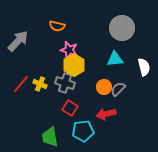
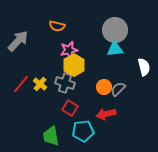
gray circle: moved 7 px left, 2 px down
pink star: rotated 30 degrees counterclockwise
cyan triangle: moved 10 px up
yellow cross: rotated 16 degrees clockwise
green trapezoid: moved 1 px right, 1 px up
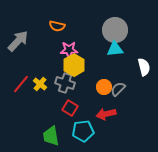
pink star: rotated 12 degrees clockwise
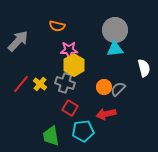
white semicircle: moved 1 px down
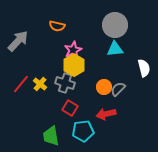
gray circle: moved 5 px up
pink star: moved 4 px right; rotated 24 degrees counterclockwise
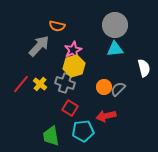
gray arrow: moved 21 px right, 5 px down
yellow hexagon: moved 1 px down; rotated 15 degrees clockwise
red arrow: moved 2 px down
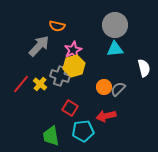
gray cross: moved 5 px left, 7 px up
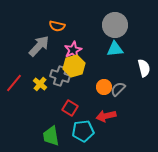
red line: moved 7 px left, 1 px up
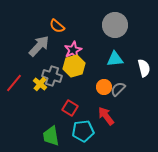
orange semicircle: rotated 28 degrees clockwise
cyan triangle: moved 10 px down
gray cross: moved 8 px left
red arrow: rotated 66 degrees clockwise
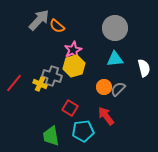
gray circle: moved 3 px down
gray arrow: moved 26 px up
yellow cross: rotated 16 degrees counterclockwise
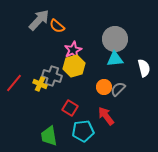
gray circle: moved 11 px down
green trapezoid: moved 2 px left
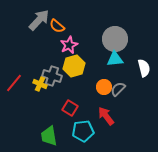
pink star: moved 4 px left, 5 px up
